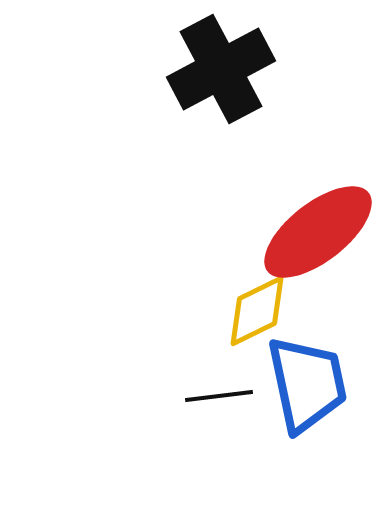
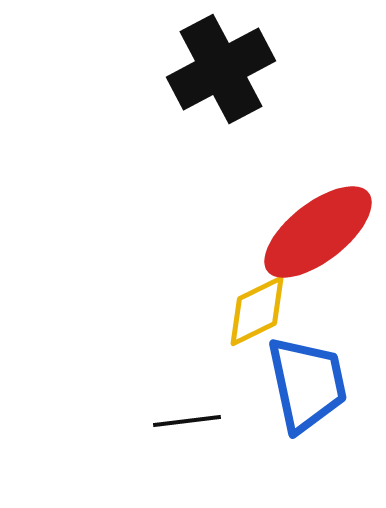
black line: moved 32 px left, 25 px down
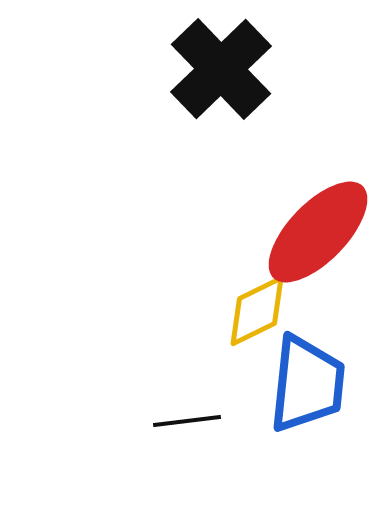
black cross: rotated 16 degrees counterclockwise
red ellipse: rotated 8 degrees counterclockwise
blue trapezoid: rotated 18 degrees clockwise
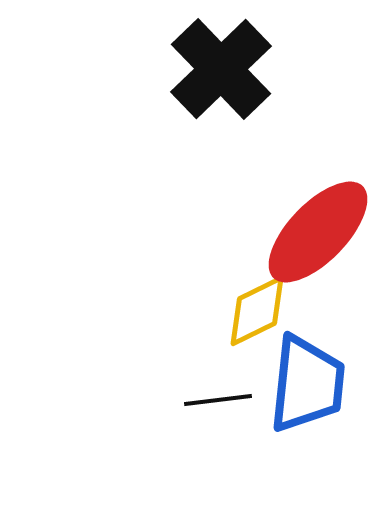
black line: moved 31 px right, 21 px up
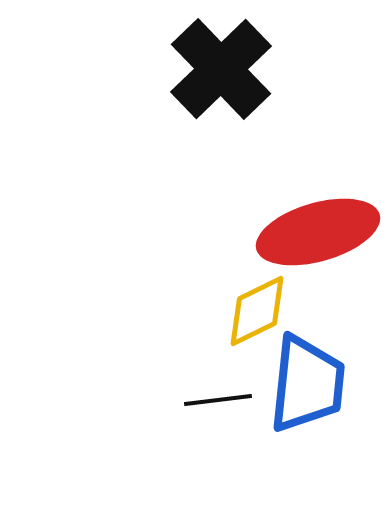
red ellipse: rotated 30 degrees clockwise
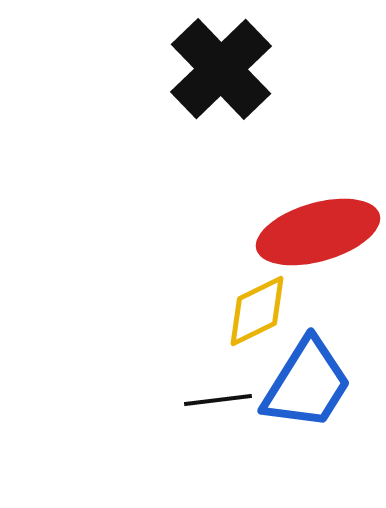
blue trapezoid: rotated 26 degrees clockwise
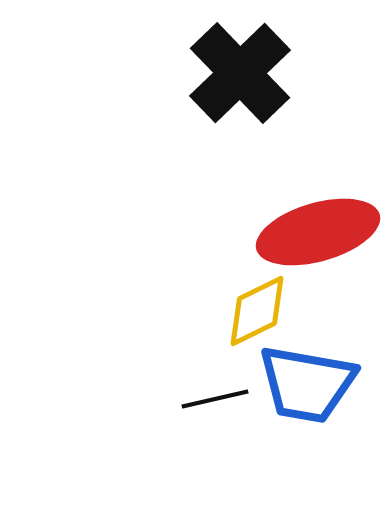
black cross: moved 19 px right, 4 px down
blue trapezoid: rotated 68 degrees clockwise
black line: moved 3 px left, 1 px up; rotated 6 degrees counterclockwise
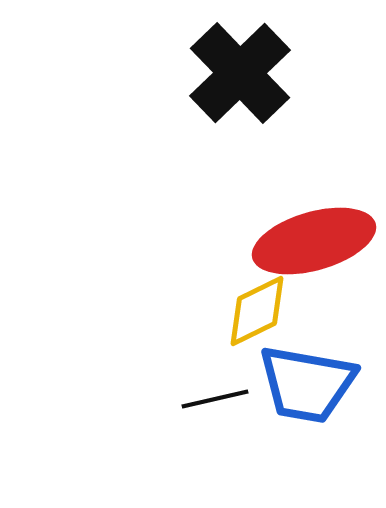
red ellipse: moved 4 px left, 9 px down
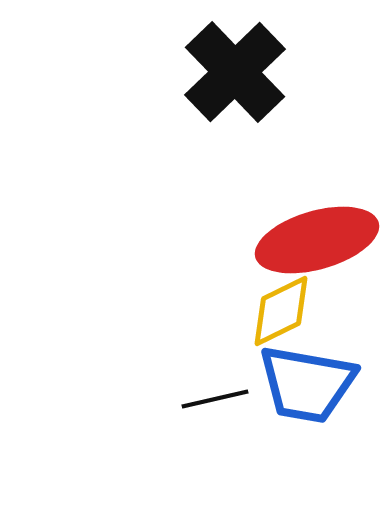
black cross: moved 5 px left, 1 px up
red ellipse: moved 3 px right, 1 px up
yellow diamond: moved 24 px right
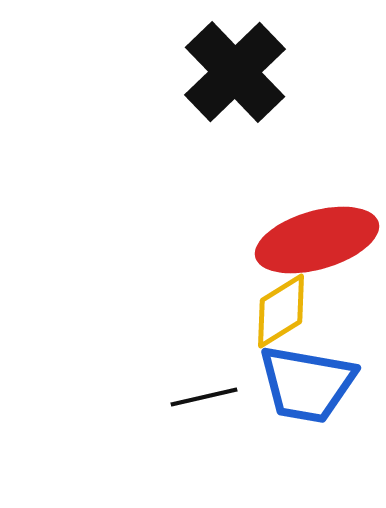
yellow diamond: rotated 6 degrees counterclockwise
black line: moved 11 px left, 2 px up
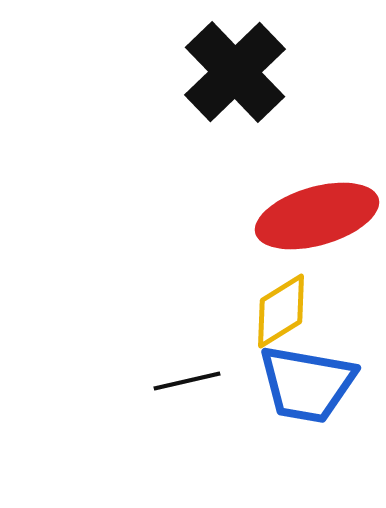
red ellipse: moved 24 px up
black line: moved 17 px left, 16 px up
